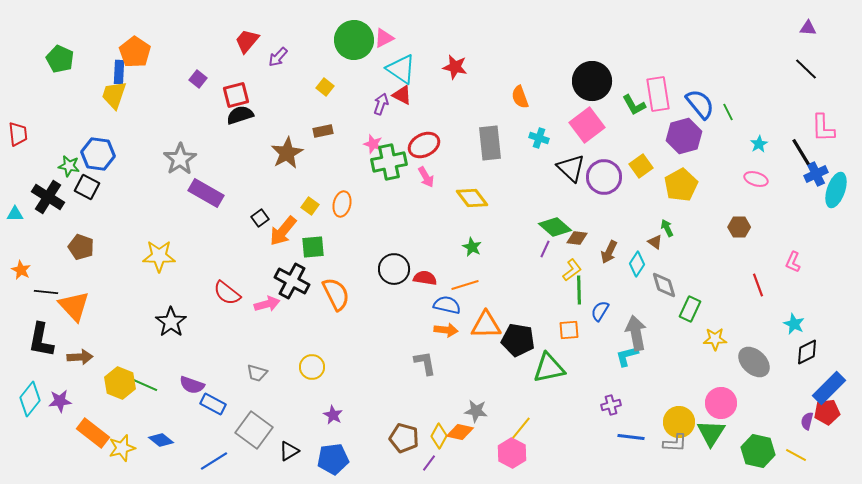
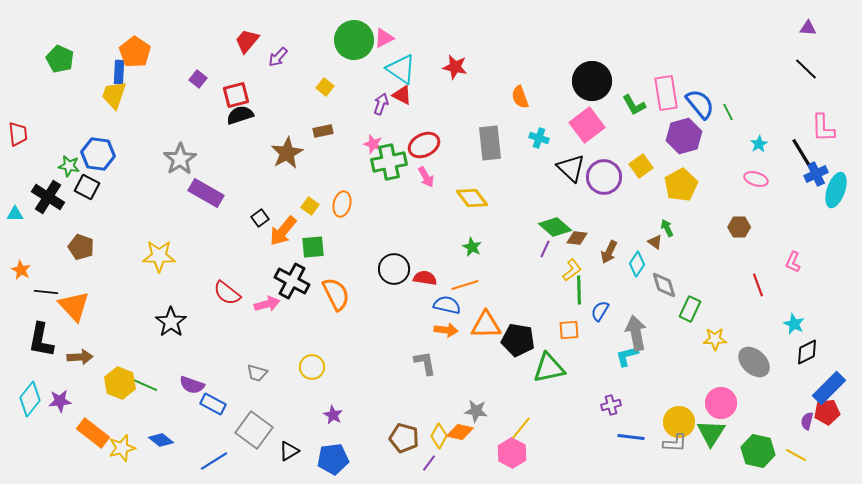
pink rectangle at (658, 94): moved 8 px right, 1 px up
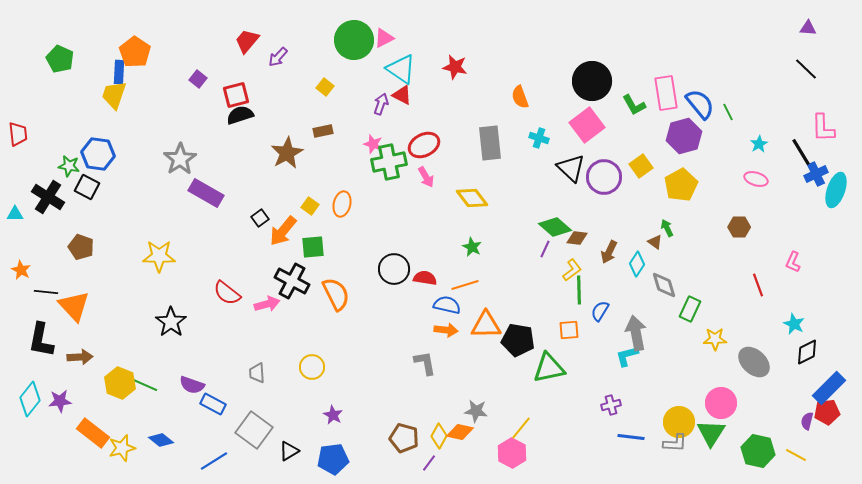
gray trapezoid at (257, 373): rotated 70 degrees clockwise
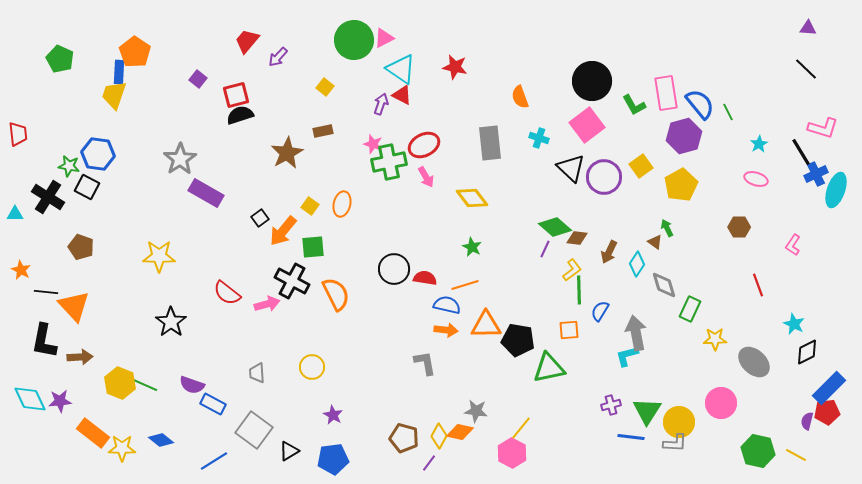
pink L-shape at (823, 128): rotated 72 degrees counterclockwise
pink L-shape at (793, 262): moved 17 px up; rotated 10 degrees clockwise
black L-shape at (41, 340): moved 3 px right, 1 px down
cyan diamond at (30, 399): rotated 64 degrees counterclockwise
green triangle at (711, 433): moved 64 px left, 22 px up
yellow star at (122, 448): rotated 16 degrees clockwise
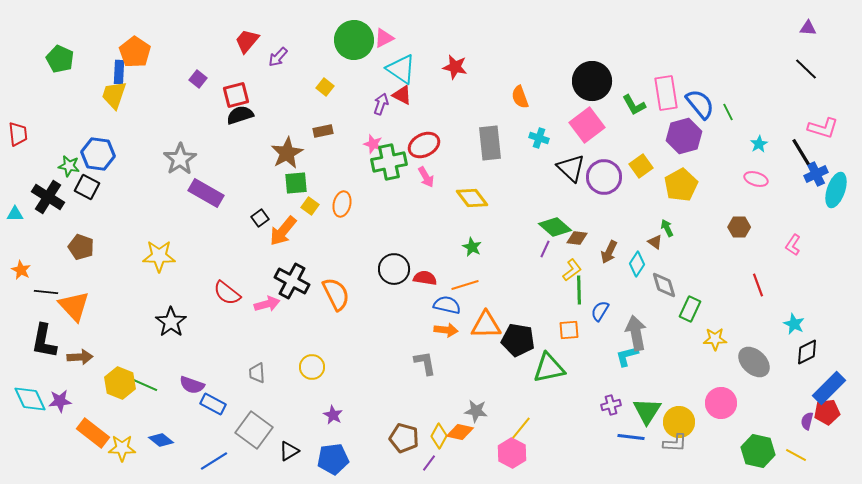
green square at (313, 247): moved 17 px left, 64 px up
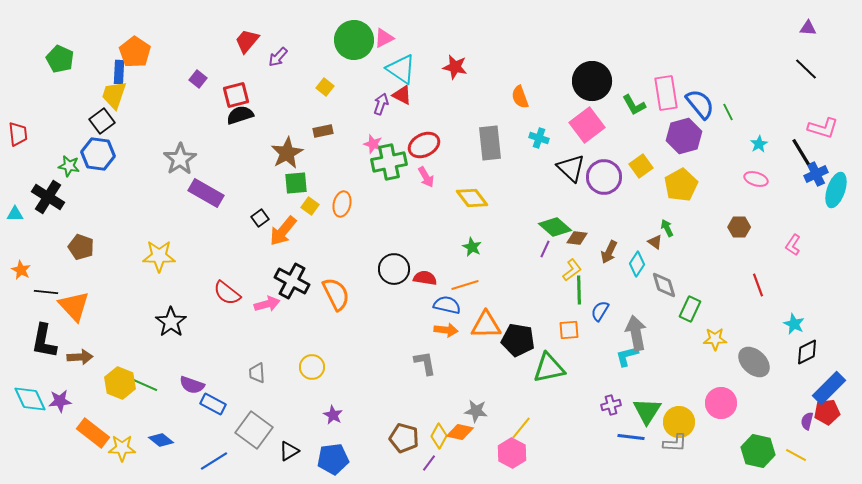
black square at (87, 187): moved 15 px right, 66 px up; rotated 25 degrees clockwise
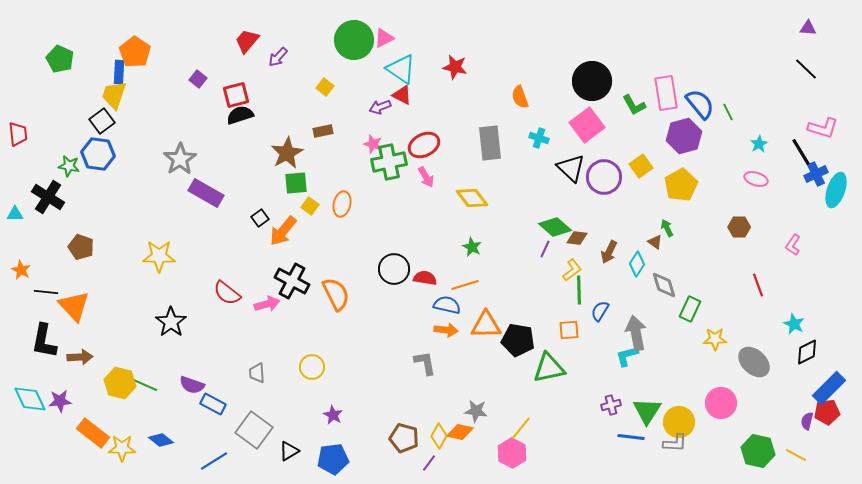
purple arrow at (381, 104): moved 1 px left, 3 px down; rotated 130 degrees counterclockwise
yellow hexagon at (120, 383): rotated 8 degrees counterclockwise
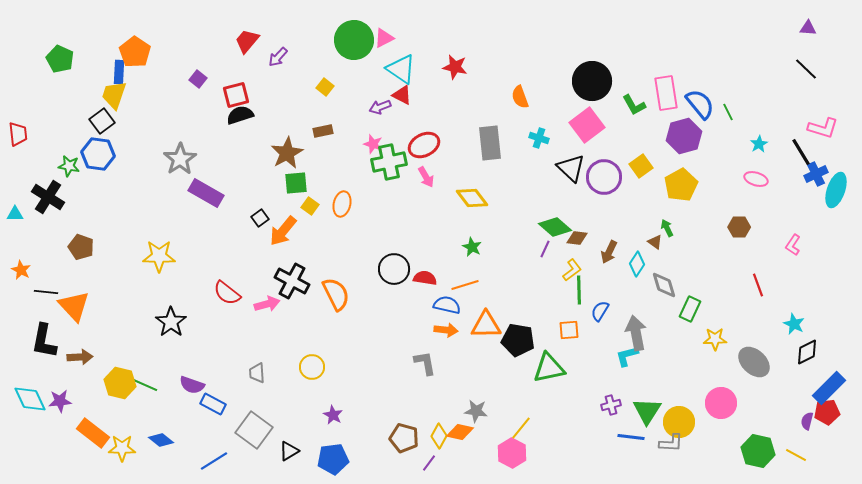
gray L-shape at (675, 443): moved 4 px left
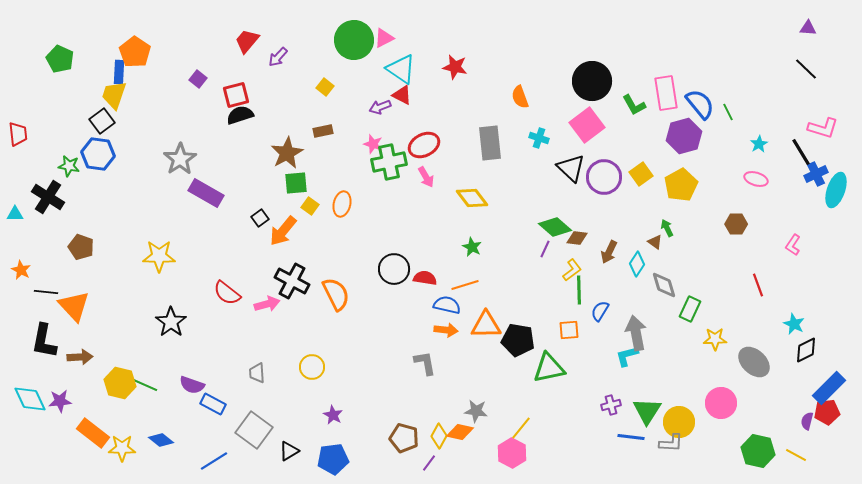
yellow square at (641, 166): moved 8 px down
brown hexagon at (739, 227): moved 3 px left, 3 px up
black diamond at (807, 352): moved 1 px left, 2 px up
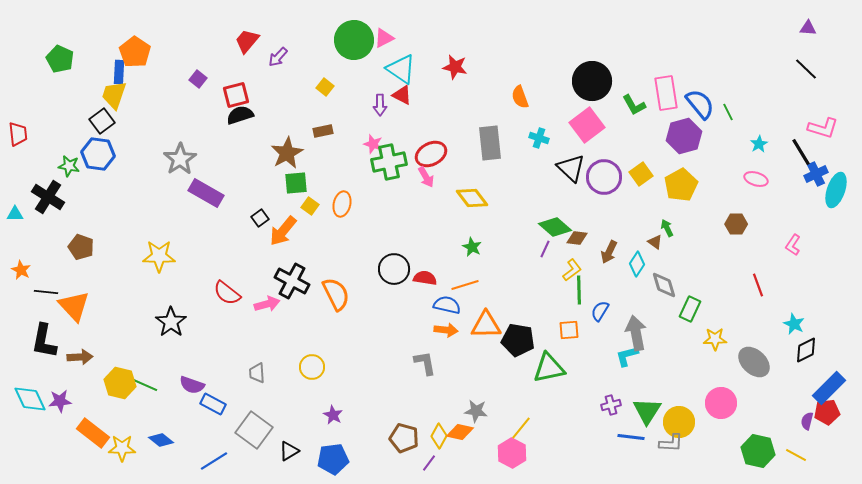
purple arrow at (380, 107): moved 2 px up; rotated 70 degrees counterclockwise
red ellipse at (424, 145): moved 7 px right, 9 px down
